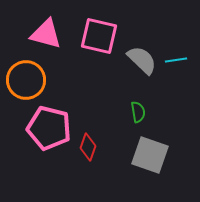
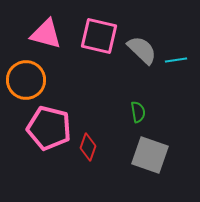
gray semicircle: moved 10 px up
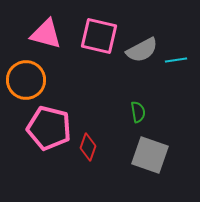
gray semicircle: rotated 108 degrees clockwise
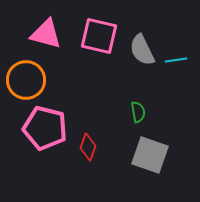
gray semicircle: rotated 92 degrees clockwise
pink pentagon: moved 4 px left
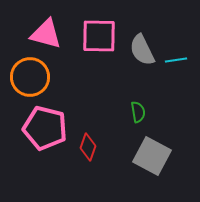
pink square: rotated 12 degrees counterclockwise
orange circle: moved 4 px right, 3 px up
gray square: moved 2 px right, 1 px down; rotated 9 degrees clockwise
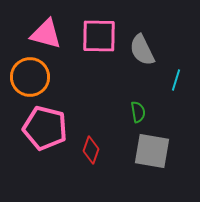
cyan line: moved 20 px down; rotated 65 degrees counterclockwise
red diamond: moved 3 px right, 3 px down
gray square: moved 5 px up; rotated 18 degrees counterclockwise
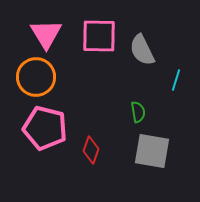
pink triangle: rotated 44 degrees clockwise
orange circle: moved 6 px right
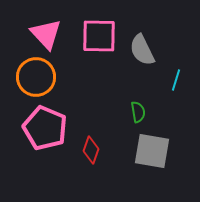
pink triangle: rotated 12 degrees counterclockwise
pink pentagon: rotated 9 degrees clockwise
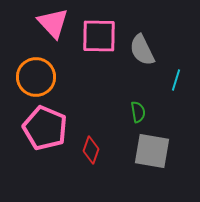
pink triangle: moved 7 px right, 11 px up
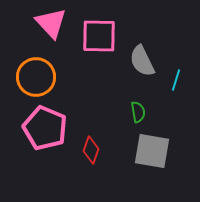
pink triangle: moved 2 px left
gray semicircle: moved 11 px down
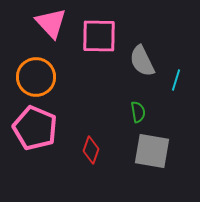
pink pentagon: moved 10 px left
